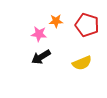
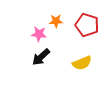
black arrow: rotated 12 degrees counterclockwise
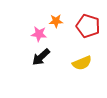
red pentagon: moved 1 px right, 1 px down
